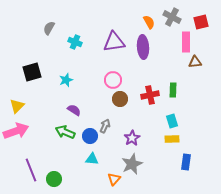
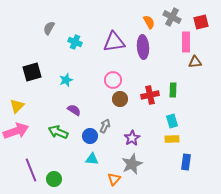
green arrow: moved 7 px left
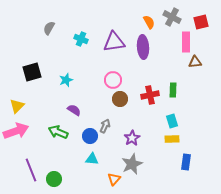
cyan cross: moved 6 px right, 3 px up
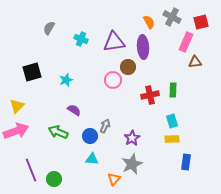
pink rectangle: rotated 24 degrees clockwise
brown circle: moved 8 px right, 32 px up
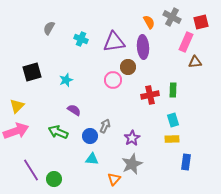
cyan rectangle: moved 1 px right, 1 px up
purple line: rotated 10 degrees counterclockwise
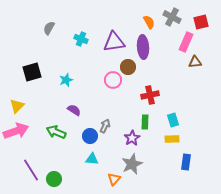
green rectangle: moved 28 px left, 32 px down
green arrow: moved 2 px left
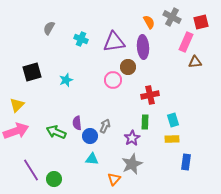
yellow triangle: moved 1 px up
purple semicircle: moved 3 px right, 13 px down; rotated 128 degrees counterclockwise
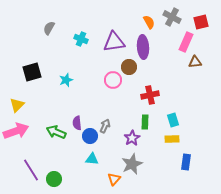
brown circle: moved 1 px right
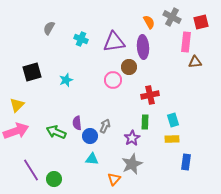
pink rectangle: rotated 18 degrees counterclockwise
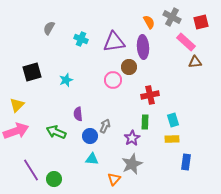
pink rectangle: rotated 54 degrees counterclockwise
purple semicircle: moved 1 px right, 9 px up
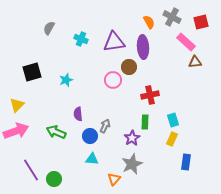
yellow rectangle: rotated 64 degrees counterclockwise
